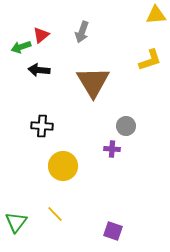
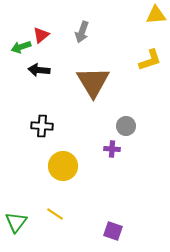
yellow line: rotated 12 degrees counterclockwise
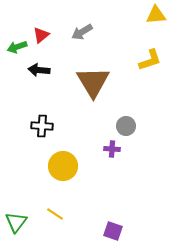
gray arrow: rotated 40 degrees clockwise
green arrow: moved 4 px left
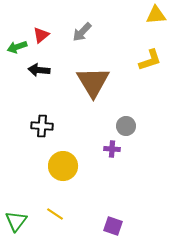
gray arrow: rotated 15 degrees counterclockwise
green triangle: moved 1 px up
purple square: moved 5 px up
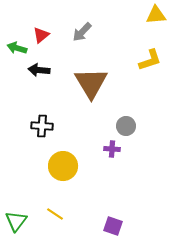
green arrow: moved 1 px down; rotated 36 degrees clockwise
brown triangle: moved 2 px left, 1 px down
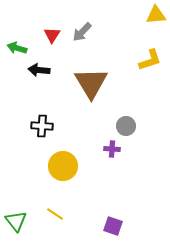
red triangle: moved 11 px right; rotated 18 degrees counterclockwise
green triangle: rotated 15 degrees counterclockwise
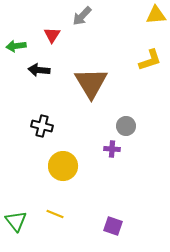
gray arrow: moved 16 px up
green arrow: moved 1 px left, 2 px up; rotated 24 degrees counterclockwise
black cross: rotated 10 degrees clockwise
yellow line: rotated 12 degrees counterclockwise
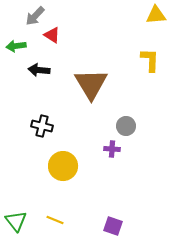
gray arrow: moved 47 px left
red triangle: rotated 30 degrees counterclockwise
yellow L-shape: rotated 70 degrees counterclockwise
brown triangle: moved 1 px down
yellow line: moved 6 px down
